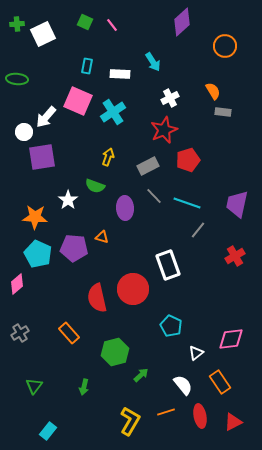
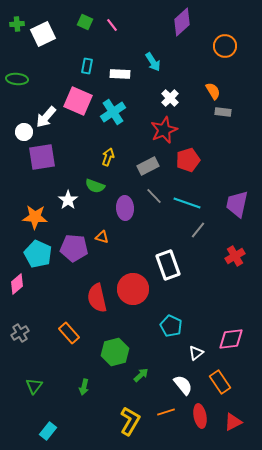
white cross at (170, 98): rotated 18 degrees counterclockwise
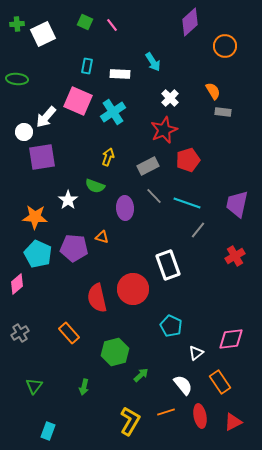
purple diamond at (182, 22): moved 8 px right
cyan rectangle at (48, 431): rotated 18 degrees counterclockwise
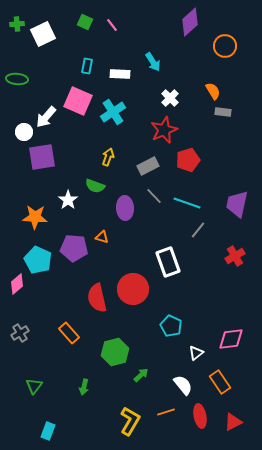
cyan pentagon at (38, 254): moved 6 px down
white rectangle at (168, 265): moved 3 px up
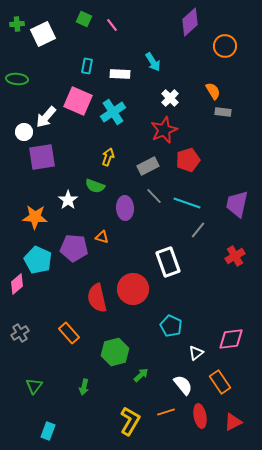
green square at (85, 22): moved 1 px left, 3 px up
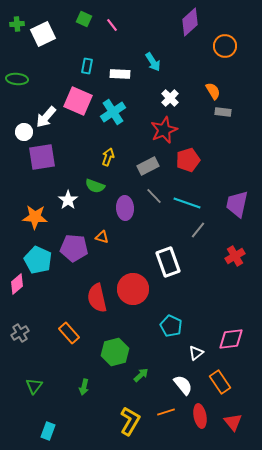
red triangle at (233, 422): rotated 42 degrees counterclockwise
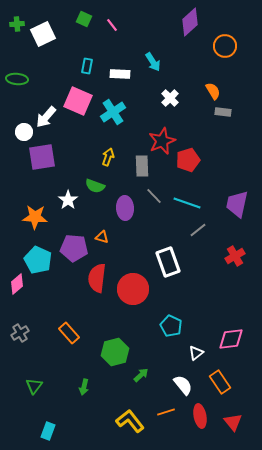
red star at (164, 130): moved 2 px left, 11 px down
gray rectangle at (148, 166): moved 6 px left; rotated 65 degrees counterclockwise
gray line at (198, 230): rotated 12 degrees clockwise
red semicircle at (97, 298): moved 20 px up; rotated 20 degrees clockwise
yellow L-shape at (130, 421): rotated 68 degrees counterclockwise
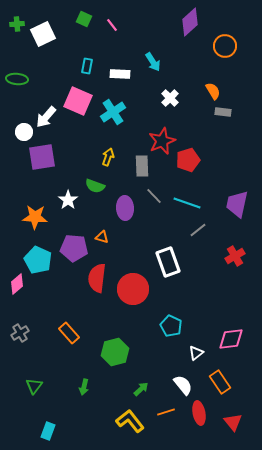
green arrow at (141, 375): moved 14 px down
red ellipse at (200, 416): moved 1 px left, 3 px up
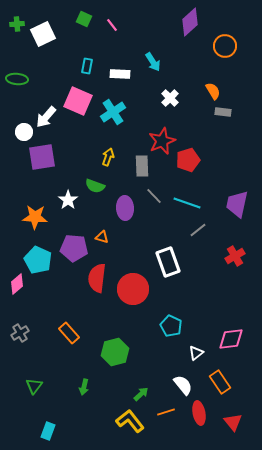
green arrow at (141, 389): moved 5 px down
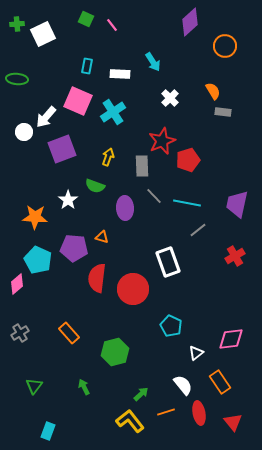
green square at (84, 19): moved 2 px right
purple square at (42, 157): moved 20 px right, 8 px up; rotated 12 degrees counterclockwise
cyan line at (187, 203): rotated 8 degrees counterclockwise
green arrow at (84, 387): rotated 140 degrees clockwise
